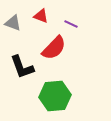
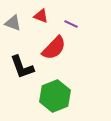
green hexagon: rotated 16 degrees counterclockwise
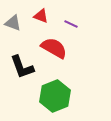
red semicircle: rotated 104 degrees counterclockwise
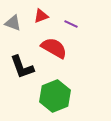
red triangle: rotated 42 degrees counterclockwise
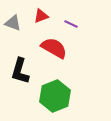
black L-shape: moved 2 px left, 4 px down; rotated 36 degrees clockwise
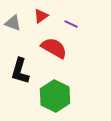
red triangle: rotated 14 degrees counterclockwise
green hexagon: rotated 12 degrees counterclockwise
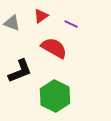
gray triangle: moved 1 px left
black L-shape: rotated 128 degrees counterclockwise
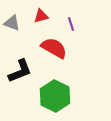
red triangle: rotated 21 degrees clockwise
purple line: rotated 48 degrees clockwise
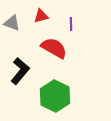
purple line: rotated 16 degrees clockwise
black L-shape: rotated 28 degrees counterclockwise
